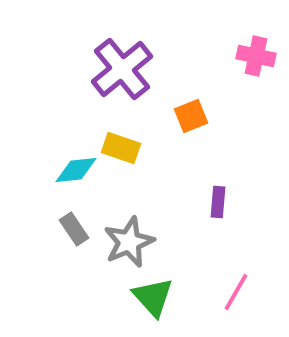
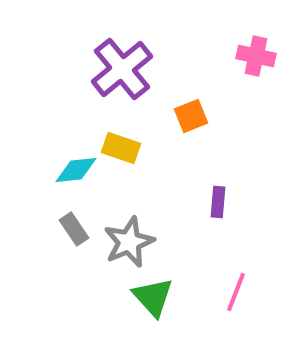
pink line: rotated 9 degrees counterclockwise
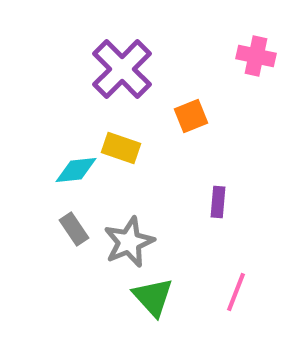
purple cross: rotated 6 degrees counterclockwise
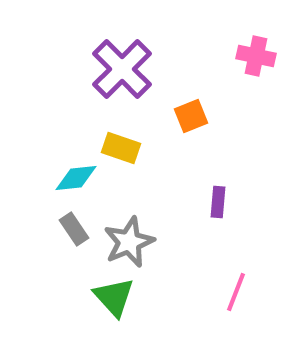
cyan diamond: moved 8 px down
green triangle: moved 39 px left
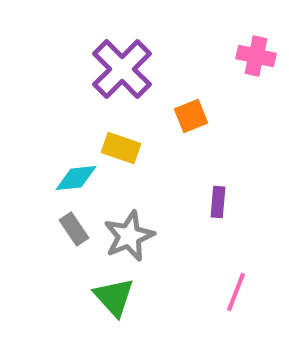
gray star: moved 6 px up
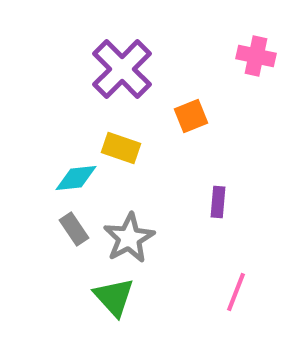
gray star: moved 2 px down; rotated 6 degrees counterclockwise
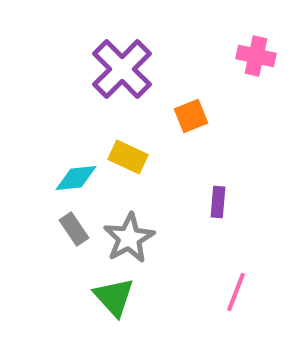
yellow rectangle: moved 7 px right, 9 px down; rotated 6 degrees clockwise
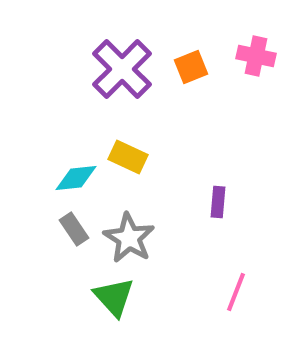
orange square: moved 49 px up
gray star: rotated 12 degrees counterclockwise
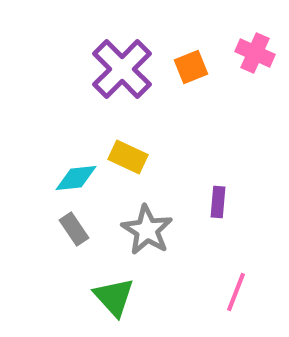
pink cross: moved 1 px left, 3 px up; rotated 12 degrees clockwise
gray star: moved 18 px right, 8 px up
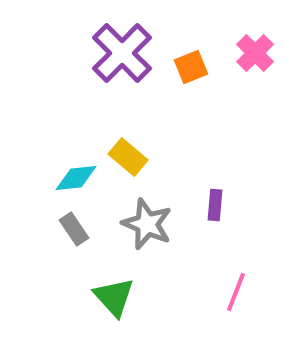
pink cross: rotated 21 degrees clockwise
purple cross: moved 16 px up
yellow rectangle: rotated 15 degrees clockwise
purple rectangle: moved 3 px left, 3 px down
gray star: moved 6 px up; rotated 9 degrees counterclockwise
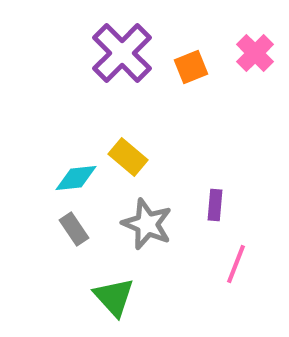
pink line: moved 28 px up
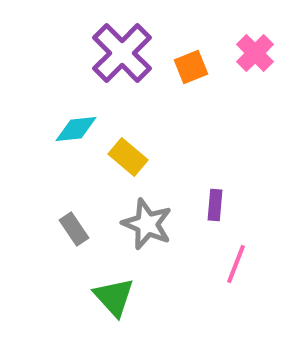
cyan diamond: moved 49 px up
